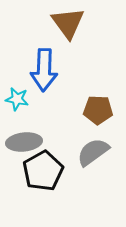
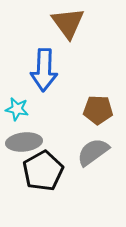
cyan star: moved 10 px down
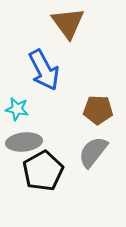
blue arrow: rotated 30 degrees counterclockwise
gray semicircle: rotated 16 degrees counterclockwise
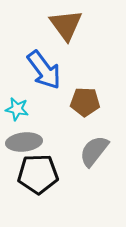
brown triangle: moved 2 px left, 2 px down
blue arrow: rotated 9 degrees counterclockwise
brown pentagon: moved 13 px left, 8 px up
gray semicircle: moved 1 px right, 1 px up
black pentagon: moved 5 px left, 3 px down; rotated 27 degrees clockwise
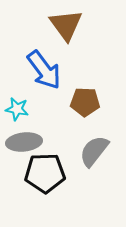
black pentagon: moved 7 px right, 1 px up
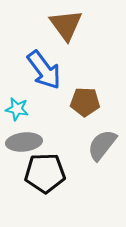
gray semicircle: moved 8 px right, 6 px up
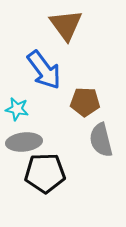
gray semicircle: moved 1 px left, 5 px up; rotated 52 degrees counterclockwise
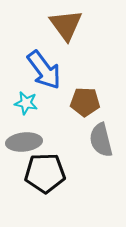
cyan star: moved 9 px right, 6 px up
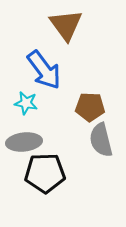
brown pentagon: moved 5 px right, 5 px down
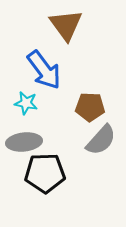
gray semicircle: rotated 124 degrees counterclockwise
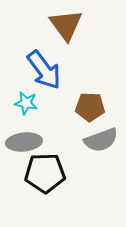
gray semicircle: rotated 28 degrees clockwise
